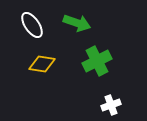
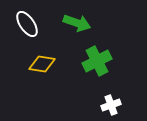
white ellipse: moved 5 px left, 1 px up
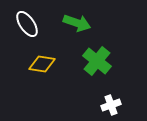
green cross: rotated 24 degrees counterclockwise
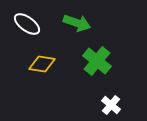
white ellipse: rotated 20 degrees counterclockwise
white cross: rotated 30 degrees counterclockwise
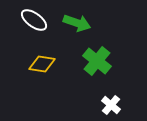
white ellipse: moved 7 px right, 4 px up
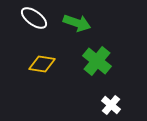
white ellipse: moved 2 px up
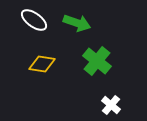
white ellipse: moved 2 px down
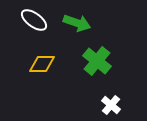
yellow diamond: rotated 8 degrees counterclockwise
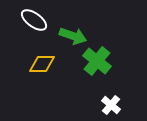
green arrow: moved 4 px left, 13 px down
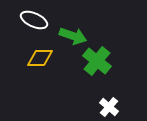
white ellipse: rotated 12 degrees counterclockwise
yellow diamond: moved 2 px left, 6 px up
white cross: moved 2 px left, 2 px down
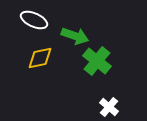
green arrow: moved 2 px right
yellow diamond: rotated 12 degrees counterclockwise
